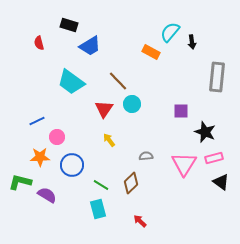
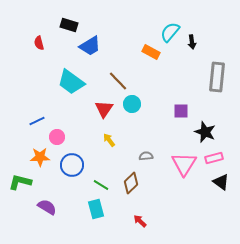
purple semicircle: moved 12 px down
cyan rectangle: moved 2 px left
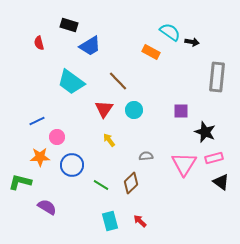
cyan semicircle: rotated 85 degrees clockwise
black arrow: rotated 72 degrees counterclockwise
cyan circle: moved 2 px right, 6 px down
cyan rectangle: moved 14 px right, 12 px down
